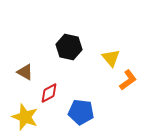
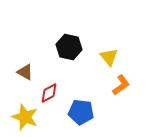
yellow triangle: moved 2 px left, 1 px up
orange L-shape: moved 7 px left, 5 px down
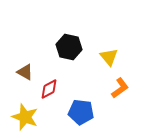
orange L-shape: moved 1 px left, 3 px down
red diamond: moved 4 px up
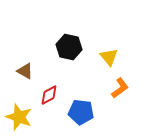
brown triangle: moved 1 px up
red diamond: moved 6 px down
yellow star: moved 6 px left
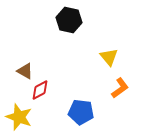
black hexagon: moved 27 px up
red diamond: moved 9 px left, 5 px up
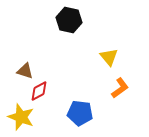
brown triangle: rotated 12 degrees counterclockwise
red diamond: moved 1 px left, 1 px down
blue pentagon: moved 1 px left, 1 px down
yellow star: moved 2 px right
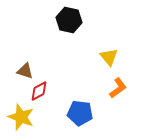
orange L-shape: moved 2 px left
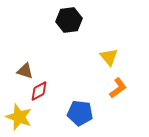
black hexagon: rotated 20 degrees counterclockwise
yellow star: moved 2 px left
